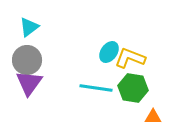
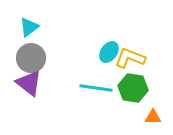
gray circle: moved 4 px right, 2 px up
purple triangle: rotated 28 degrees counterclockwise
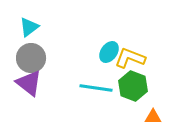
green hexagon: moved 2 px up; rotated 12 degrees clockwise
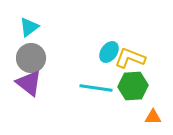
green hexagon: rotated 24 degrees counterclockwise
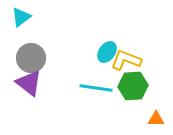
cyan triangle: moved 8 px left, 10 px up
cyan ellipse: moved 2 px left
yellow L-shape: moved 4 px left, 2 px down
orange triangle: moved 3 px right, 2 px down
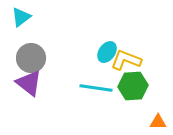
orange triangle: moved 2 px right, 3 px down
